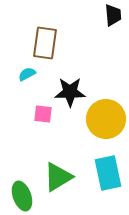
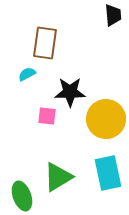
pink square: moved 4 px right, 2 px down
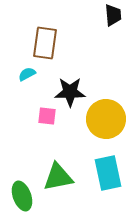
green triangle: rotated 20 degrees clockwise
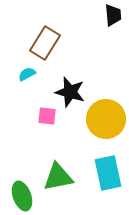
brown rectangle: rotated 24 degrees clockwise
black star: rotated 16 degrees clockwise
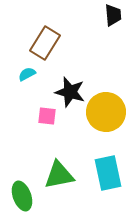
yellow circle: moved 7 px up
green triangle: moved 1 px right, 2 px up
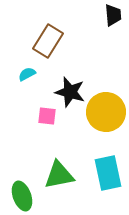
brown rectangle: moved 3 px right, 2 px up
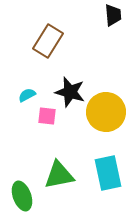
cyan semicircle: moved 21 px down
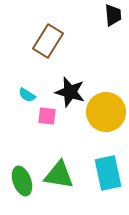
cyan semicircle: rotated 120 degrees counterclockwise
green triangle: rotated 20 degrees clockwise
green ellipse: moved 15 px up
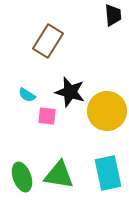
yellow circle: moved 1 px right, 1 px up
green ellipse: moved 4 px up
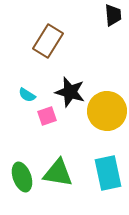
pink square: rotated 24 degrees counterclockwise
green triangle: moved 1 px left, 2 px up
